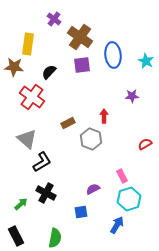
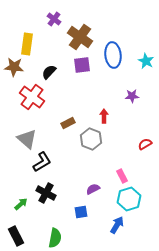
yellow rectangle: moved 1 px left
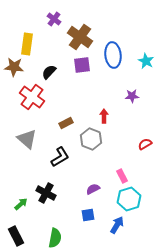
brown rectangle: moved 2 px left
black L-shape: moved 18 px right, 5 px up
blue square: moved 7 px right, 3 px down
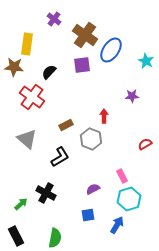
brown cross: moved 5 px right, 2 px up
blue ellipse: moved 2 px left, 5 px up; rotated 40 degrees clockwise
brown rectangle: moved 2 px down
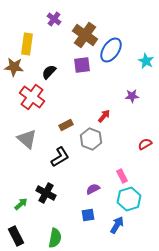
red arrow: rotated 40 degrees clockwise
